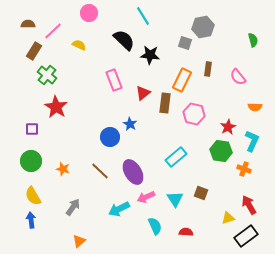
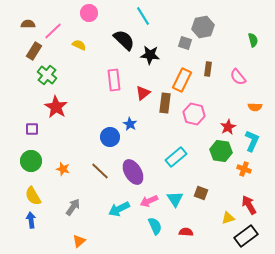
pink rectangle at (114, 80): rotated 15 degrees clockwise
pink arrow at (146, 197): moved 3 px right, 4 px down
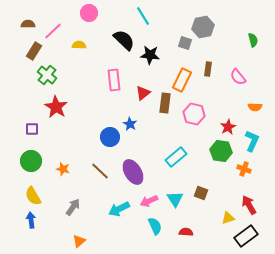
yellow semicircle at (79, 45): rotated 24 degrees counterclockwise
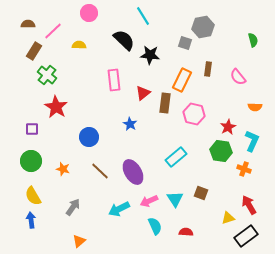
blue circle at (110, 137): moved 21 px left
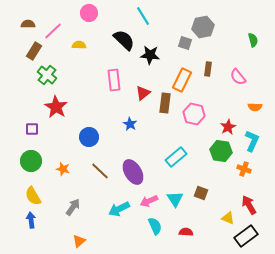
yellow triangle at (228, 218): rotated 40 degrees clockwise
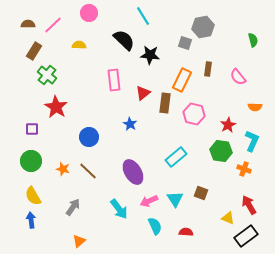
pink line at (53, 31): moved 6 px up
red star at (228, 127): moved 2 px up
brown line at (100, 171): moved 12 px left
cyan arrow at (119, 209): rotated 100 degrees counterclockwise
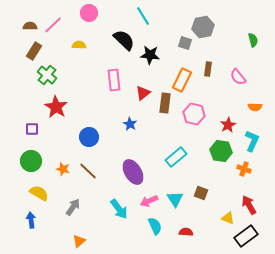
brown semicircle at (28, 24): moved 2 px right, 2 px down
yellow semicircle at (33, 196): moved 6 px right, 3 px up; rotated 150 degrees clockwise
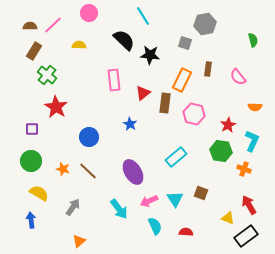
gray hexagon at (203, 27): moved 2 px right, 3 px up
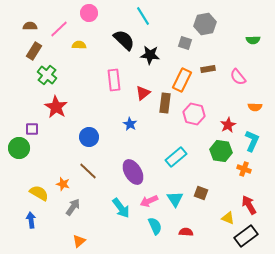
pink line at (53, 25): moved 6 px right, 4 px down
green semicircle at (253, 40): rotated 104 degrees clockwise
brown rectangle at (208, 69): rotated 72 degrees clockwise
green circle at (31, 161): moved 12 px left, 13 px up
orange star at (63, 169): moved 15 px down
cyan arrow at (119, 209): moved 2 px right, 1 px up
